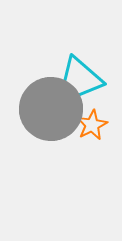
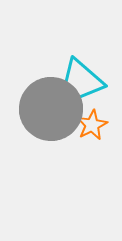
cyan trapezoid: moved 1 px right, 2 px down
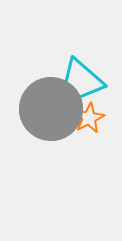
orange star: moved 3 px left, 7 px up
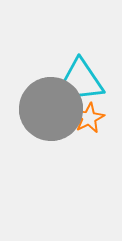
cyan trapezoid: rotated 15 degrees clockwise
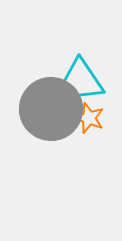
orange star: rotated 24 degrees counterclockwise
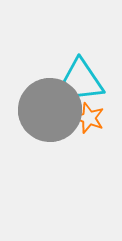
gray circle: moved 1 px left, 1 px down
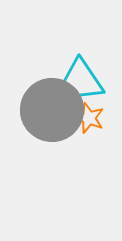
gray circle: moved 2 px right
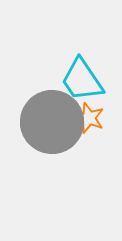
gray circle: moved 12 px down
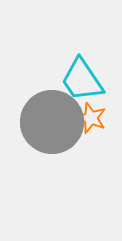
orange star: moved 2 px right
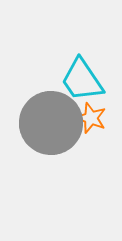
gray circle: moved 1 px left, 1 px down
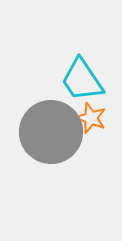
gray circle: moved 9 px down
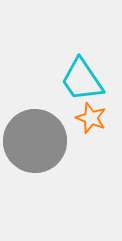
gray circle: moved 16 px left, 9 px down
